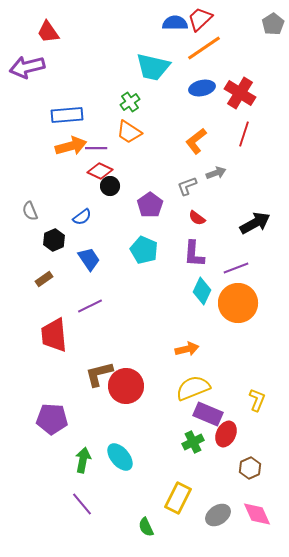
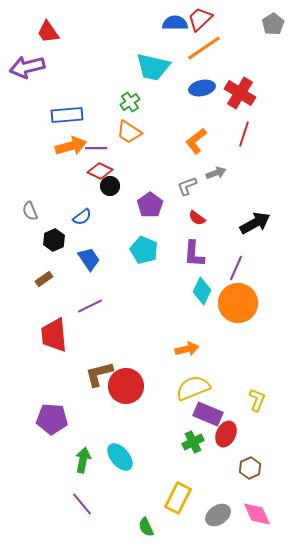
purple line at (236, 268): rotated 45 degrees counterclockwise
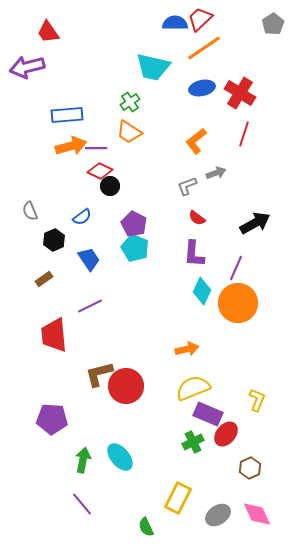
purple pentagon at (150, 205): moved 16 px left, 19 px down; rotated 10 degrees counterclockwise
cyan pentagon at (144, 250): moved 9 px left, 2 px up
red ellipse at (226, 434): rotated 15 degrees clockwise
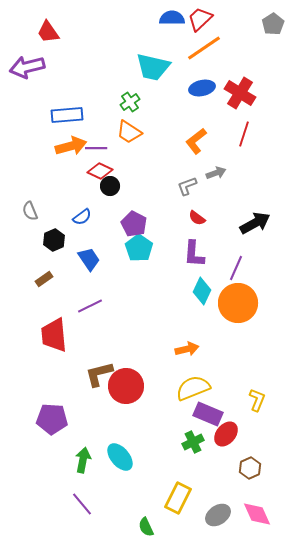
blue semicircle at (175, 23): moved 3 px left, 5 px up
cyan pentagon at (135, 248): moved 4 px right; rotated 12 degrees clockwise
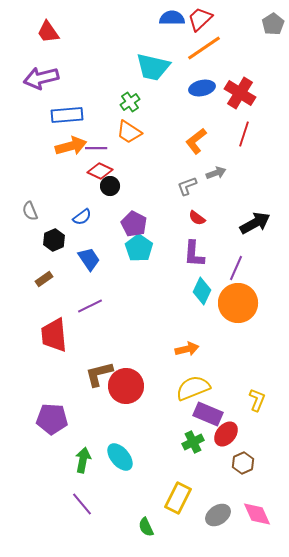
purple arrow at (27, 67): moved 14 px right, 11 px down
brown hexagon at (250, 468): moved 7 px left, 5 px up
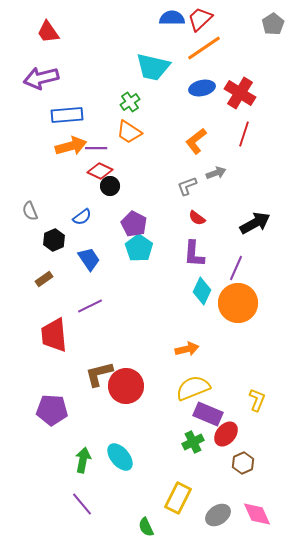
purple pentagon at (52, 419): moved 9 px up
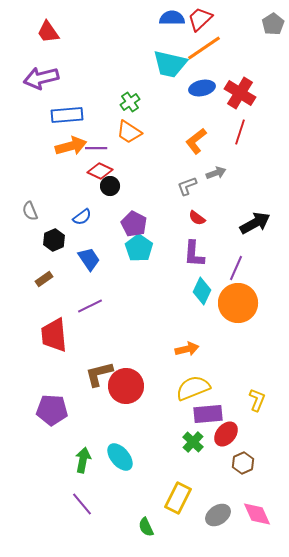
cyan trapezoid at (153, 67): moved 17 px right, 3 px up
red line at (244, 134): moved 4 px left, 2 px up
purple rectangle at (208, 414): rotated 28 degrees counterclockwise
green cross at (193, 442): rotated 20 degrees counterclockwise
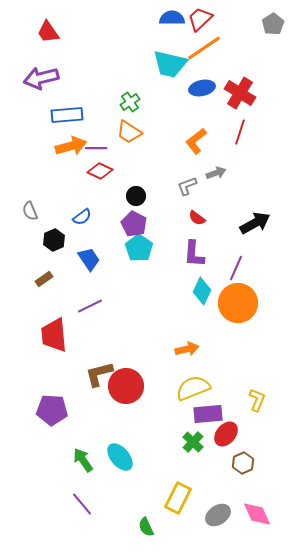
black circle at (110, 186): moved 26 px right, 10 px down
green arrow at (83, 460): rotated 45 degrees counterclockwise
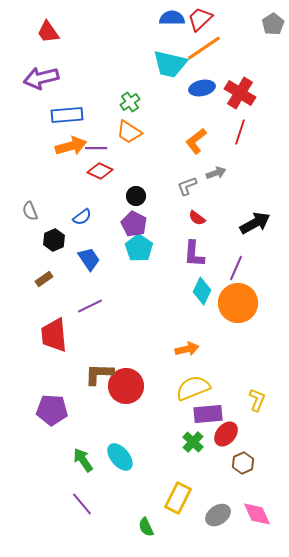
brown L-shape at (99, 374): rotated 16 degrees clockwise
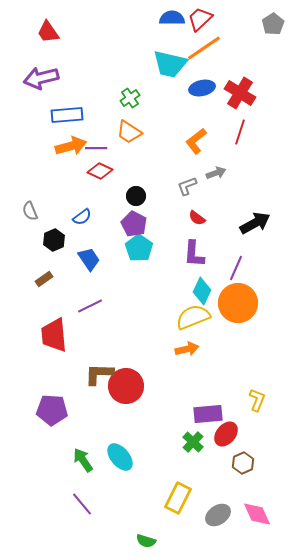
green cross at (130, 102): moved 4 px up
yellow semicircle at (193, 388): moved 71 px up
green semicircle at (146, 527): moved 14 px down; rotated 48 degrees counterclockwise
